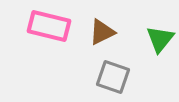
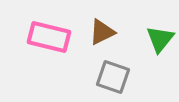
pink rectangle: moved 11 px down
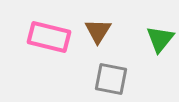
brown triangle: moved 4 px left, 1 px up; rotated 32 degrees counterclockwise
gray square: moved 2 px left, 2 px down; rotated 8 degrees counterclockwise
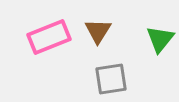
pink rectangle: rotated 36 degrees counterclockwise
gray square: rotated 20 degrees counterclockwise
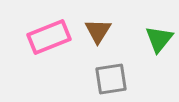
green triangle: moved 1 px left
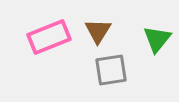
green triangle: moved 2 px left
gray square: moved 9 px up
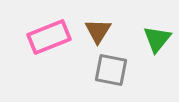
gray square: rotated 20 degrees clockwise
